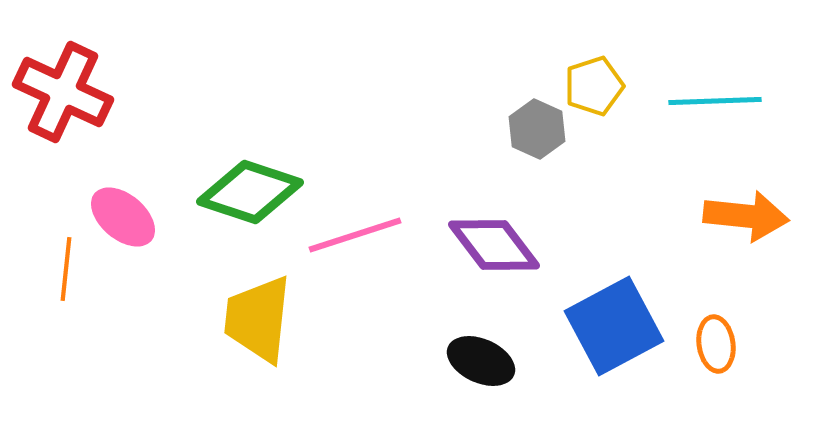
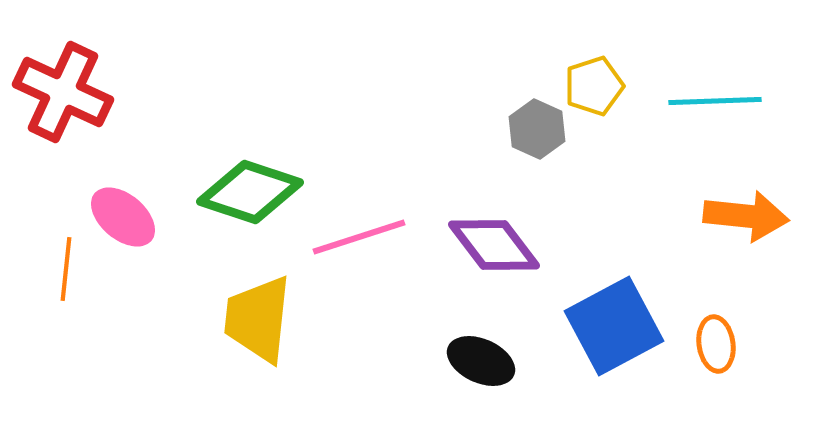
pink line: moved 4 px right, 2 px down
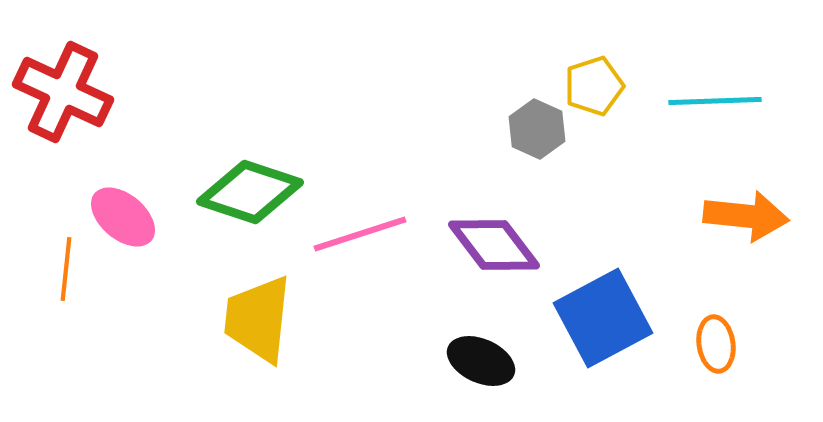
pink line: moved 1 px right, 3 px up
blue square: moved 11 px left, 8 px up
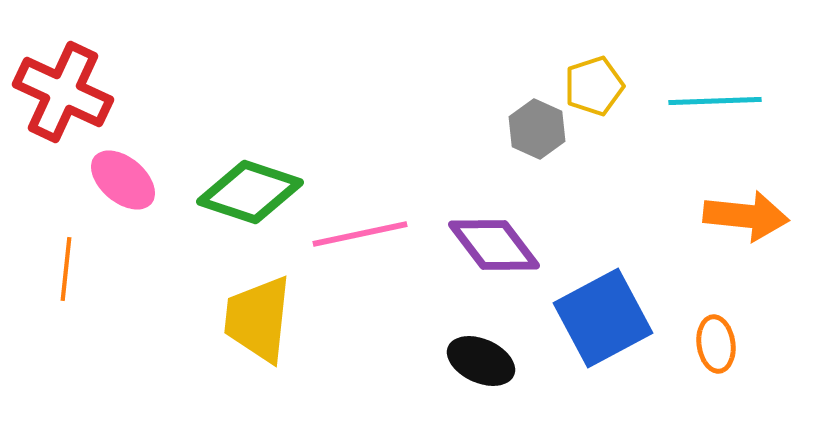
pink ellipse: moved 37 px up
pink line: rotated 6 degrees clockwise
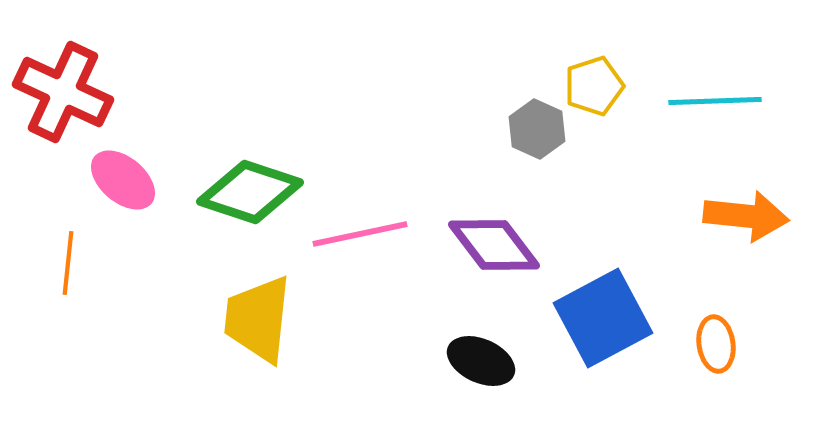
orange line: moved 2 px right, 6 px up
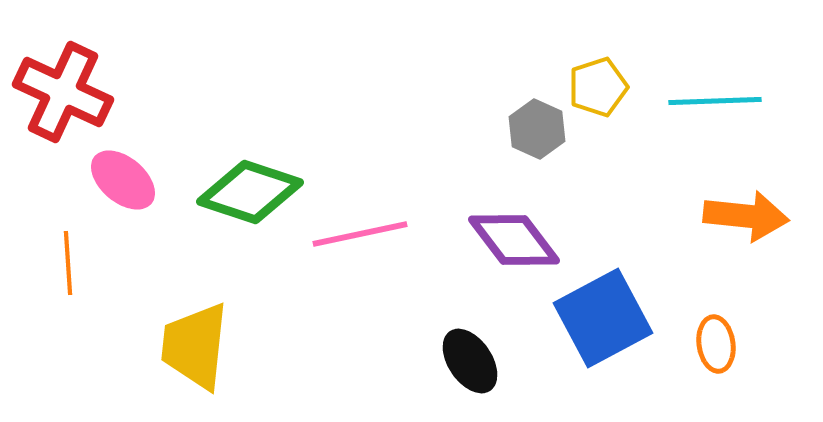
yellow pentagon: moved 4 px right, 1 px down
purple diamond: moved 20 px right, 5 px up
orange line: rotated 10 degrees counterclockwise
yellow trapezoid: moved 63 px left, 27 px down
black ellipse: moved 11 px left; rotated 32 degrees clockwise
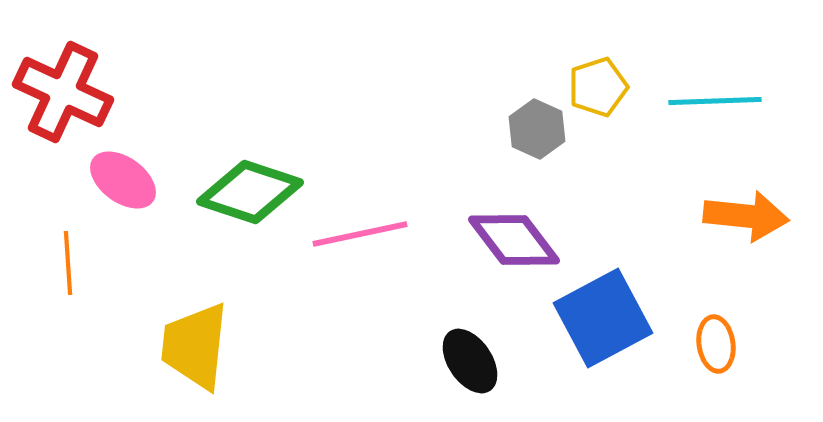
pink ellipse: rotated 4 degrees counterclockwise
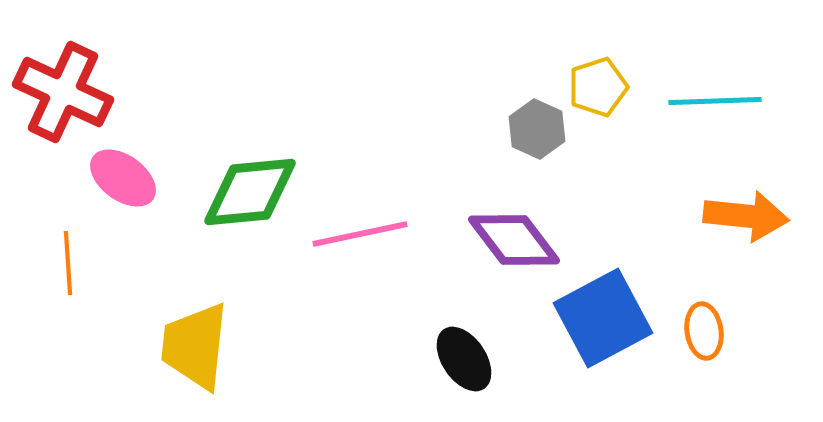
pink ellipse: moved 2 px up
green diamond: rotated 24 degrees counterclockwise
orange ellipse: moved 12 px left, 13 px up
black ellipse: moved 6 px left, 2 px up
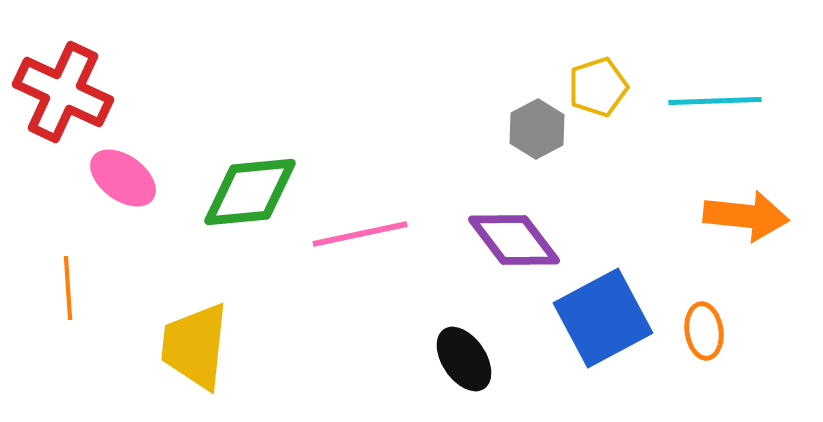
gray hexagon: rotated 8 degrees clockwise
orange line: moved 25 px down
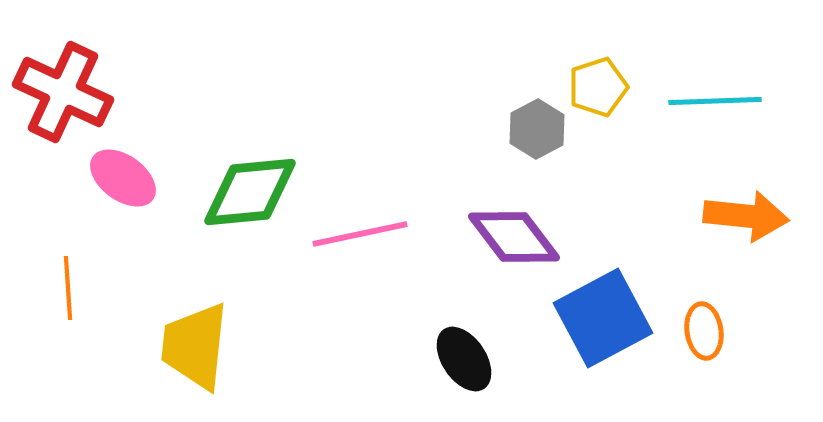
purple diamond: moved 3 px up
